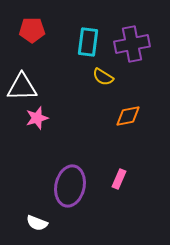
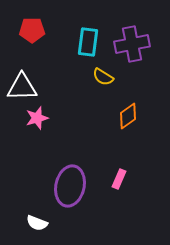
orange diamond: rotated 24 degrees counterclockwise
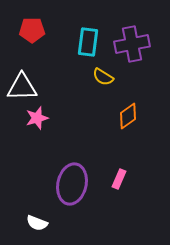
purple ellipse: moved 2 px right, 2 px up
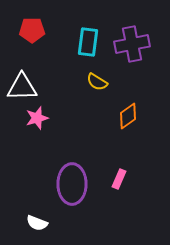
yellow semicircle: moved 6 px left, 5 px down
purple ellipse: rotated 12 degrees counterclockwise
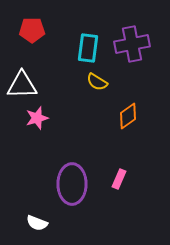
cyan rectangle: moved 6 px down
white triangle: moved 2 px up
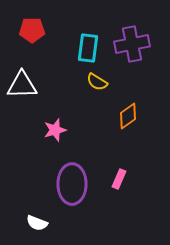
pink star: moved 18 px right, 12 px down
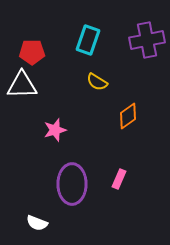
red pentagon: moved 22 px down
purple cross: moved 15 px right, 4 px up
cyan rectangle: moved 8 px up; rotated 12 degrees clockwise
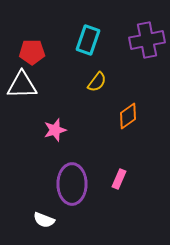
yellow semicircle: rotated 85 degrees counterclockwise
white semicircle: moved 7 px right, 3 px up
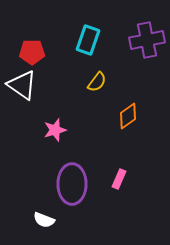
white triangle: rotated 36 degrees clockwise
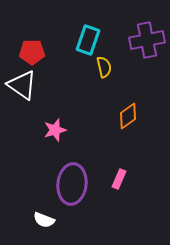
yellow semicircle: moved 7 px right, 15 px up; rotated 50 degrees counterclockwise
purple ellipse: rotated 6 degrees clockwise
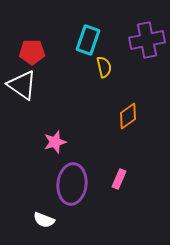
pink star: moved 12 px down
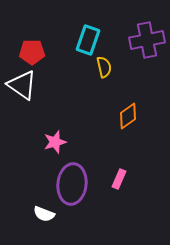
white semicircle: moved 6 px up
